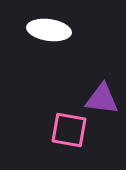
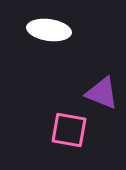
purple triangle: moved 6 px up; rotated 15 degrees clockwise
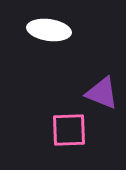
pink square: rotated 12 degrees counterclockwise
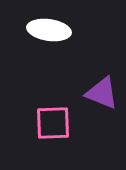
pink square: moved 16 px left, 7 px up
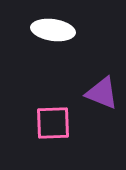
white ellipse: moved 4 px right
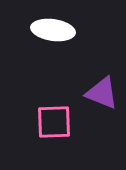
pink square: moved 1 px right, 1 px up
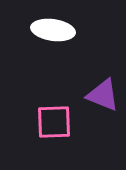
purple triangle: moved 1 px right, 2 px down
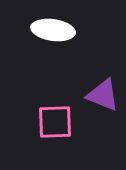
pink square: moved 1 px right
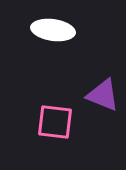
pink square: rotated 9 degrees clockwise
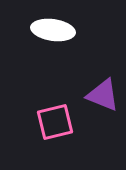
pink square: rotated 21 degrees counterclockwise
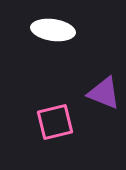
purple triangle: moved 1 px right, 2 px up
